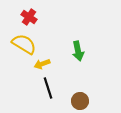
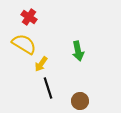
yellow arrow: moved 1 px left; rotated 35 degrees counterclockwise
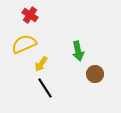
red cross: moved 1 px right, 2 px up
yellow semicircle: rotated 55 degrees counterclockwise
black line: moved 3 px left; rotated 15 degrees counterclockwise
brown circle: moved 15 px right, 27 px up
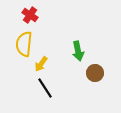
yellow semicircle: rotated 60 degrees counterclockwise
brown circle: moved 1 px up
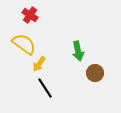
yellow semicircle: rotated 120 degrees clockwise
yellow arrow: moved 2 px left
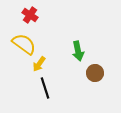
black line: rotated 15 degrees clockwise
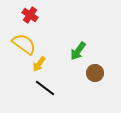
green arrow: rotated 48 degrees clockwise
black line: rotated 35 degrees counterclockwise
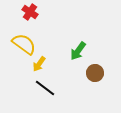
red cross: moved 3 px up
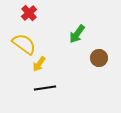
red cross: moved 1 px left, 1 px down; rotated 14 degrees clockwise
green arrow: moved 1 px left, 17 px up
brown circle: moved 4 px right, 15 px up
black line: rotated 45 degrees counterclockwise
